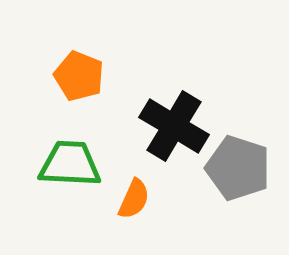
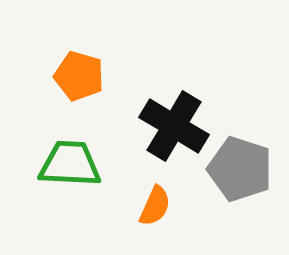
orange pentagon: rotated 6 degrees counterclockwise
gray pentagon: moved 2 px right, 1 px down
orange semicircle: moved 21 px right, 7 px down
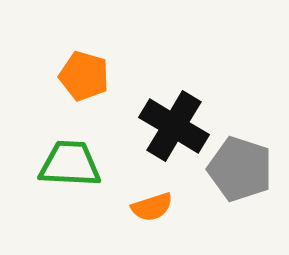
orange pentagon: moved 5 px right
orange semicircle: moved 3 px left, 1 px down; rotated 48 degrees clockwise
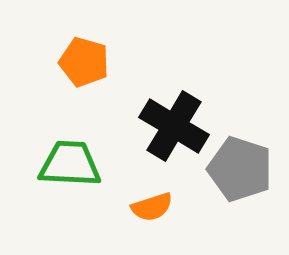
orange pentagon: moved 14 px up
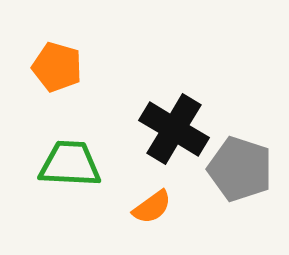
orange pentagon: moved 27 px left, 5 px down
black cross: moved 3 px down
orange semicircle: rotated 18 degrees counterclockwise
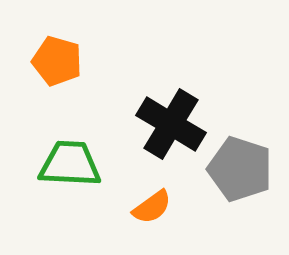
orange pentagon: moved 6 px up
black cross: moved 3 px left, 5 px up
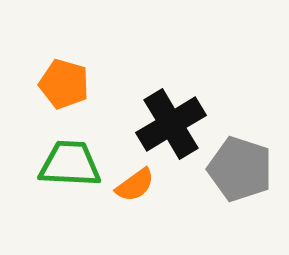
orange pentagon: moved 7 px right, 23 px down
black cross: rotated 28 degrees clockwise
orange semicircle: moved 17 px left, 22 px up
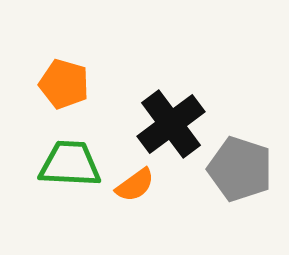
black cross: rotated 6 degrees counterclockwise
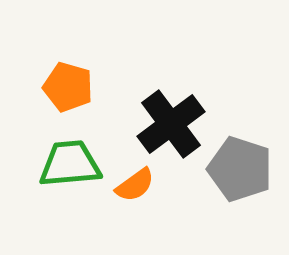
orange pentagon: moved 4 px right, 3 px down
green trapezoid: rotated 8 degrees counterclockwise
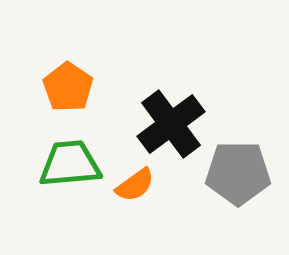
orange pentagon: rotated 18 degrees clockwise
gray pentagon: moved 2 px left, 4 px down; rotated 18 degrees counterclockwise
